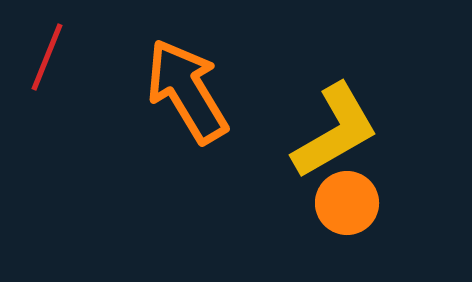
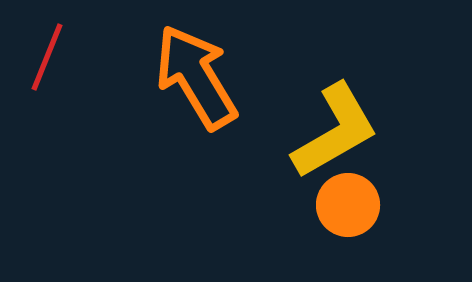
orange arrow: moved 9 px right, 14 px up
orange circle: moved 1 px right, 2 px down
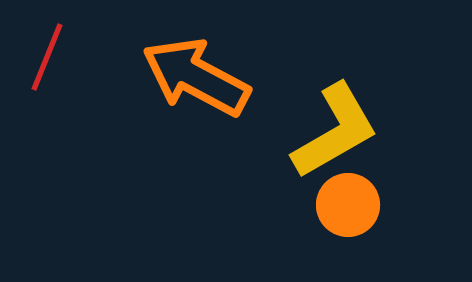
orange arrow: rotated 31 degrees counterclockwise
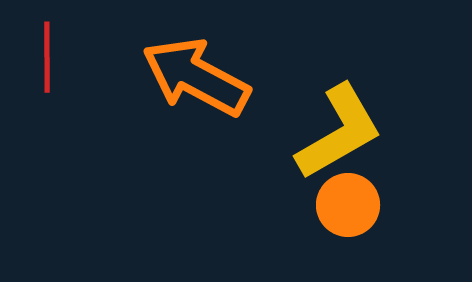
red line: rotated 22 degrees counterclockwise
yellow L-shape: moved 4 px right, 1 px down
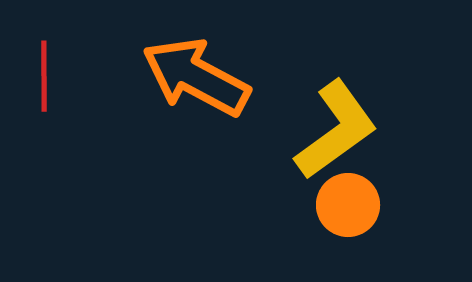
red line: moved 3 px left, 19 px down
yellow L-shape: moved 3 px left, 2 px up; rotated 6 degrees counterclockwise
